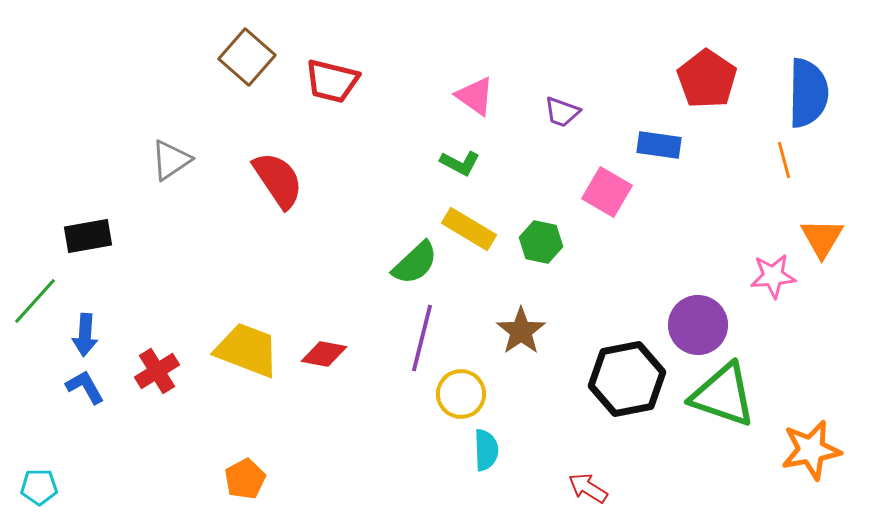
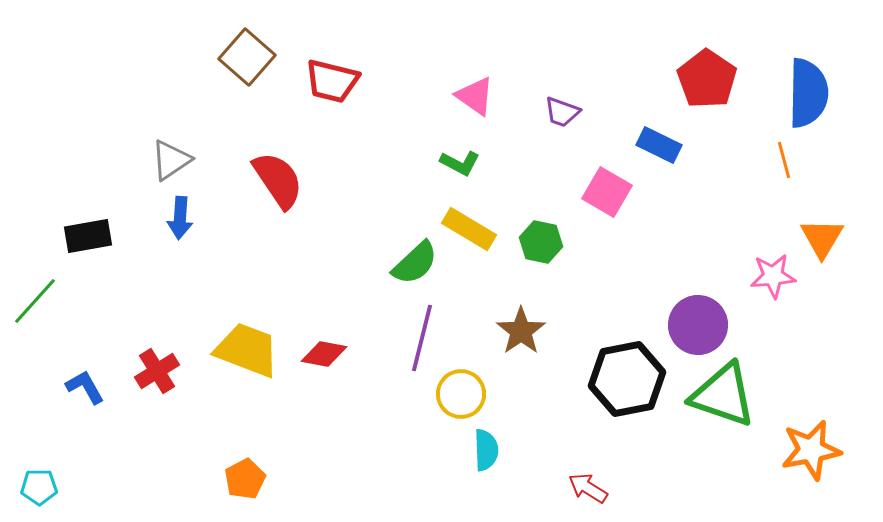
blue rectangle: rotated 18 degrees clockwise
blue arrow: moved 95 px right, 117 px up
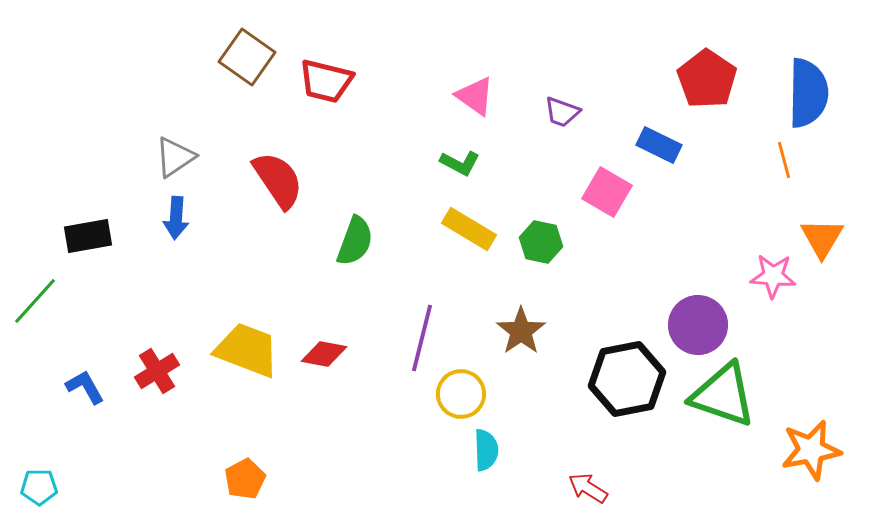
brown square: rotated 6 degrees counterclockwise
red trapezoid: moved 6 px left
gray triangle: moved 4 px right, 3 px up
blue arrow: moved 4 px left
green semicircle: moved 60 px left, 22 px up; rotated 27 degrees counterclockwise
pink star: rotated 9 degrees clockwise
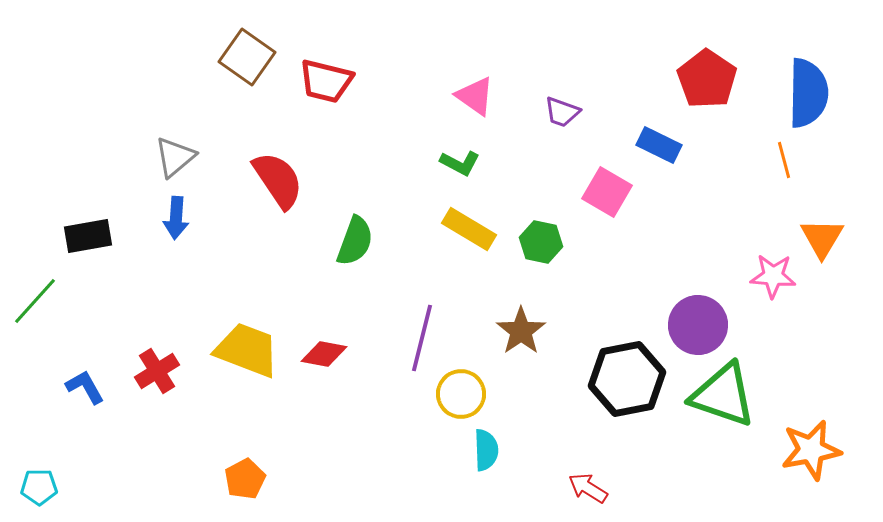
gray triangle: rotated 6 degrees counterclockwise
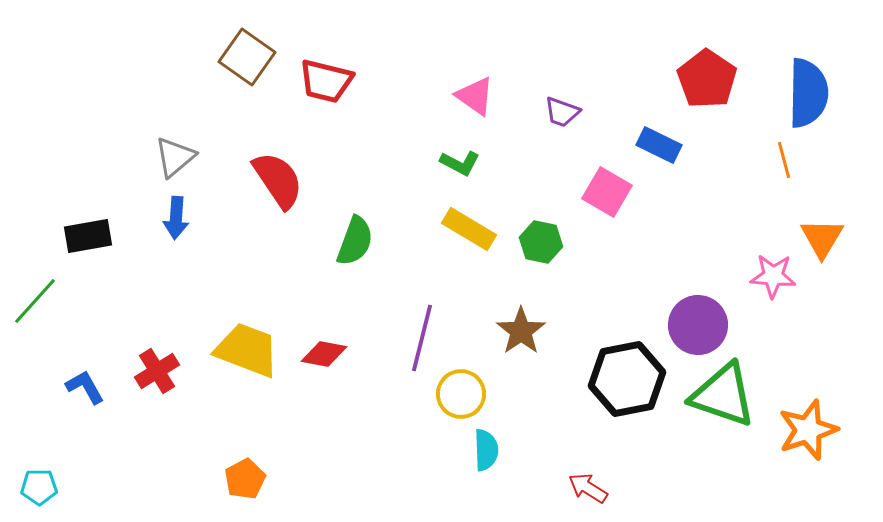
orange star: moved 3 px left, 20 px up; rotated 8 degrees counterclockwise
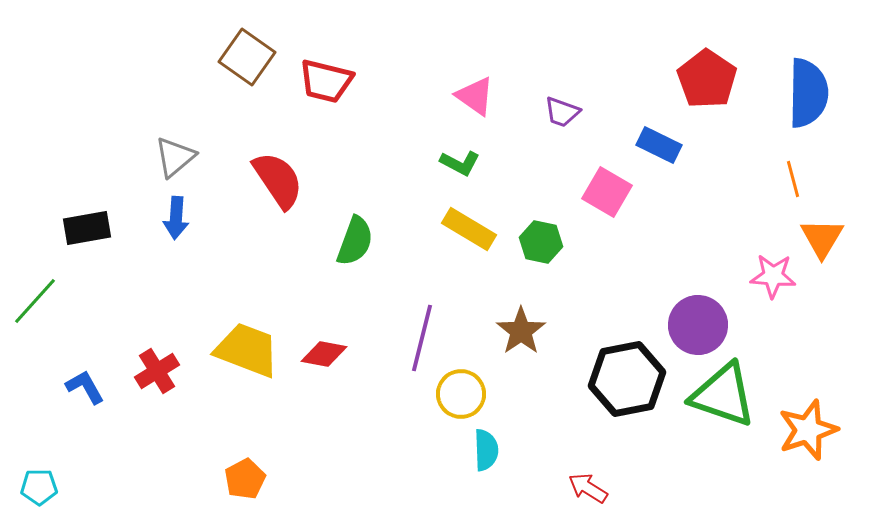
orange line: moved 9 px right, 19 px down
black rectangle: moved 1 px left, 8 px up
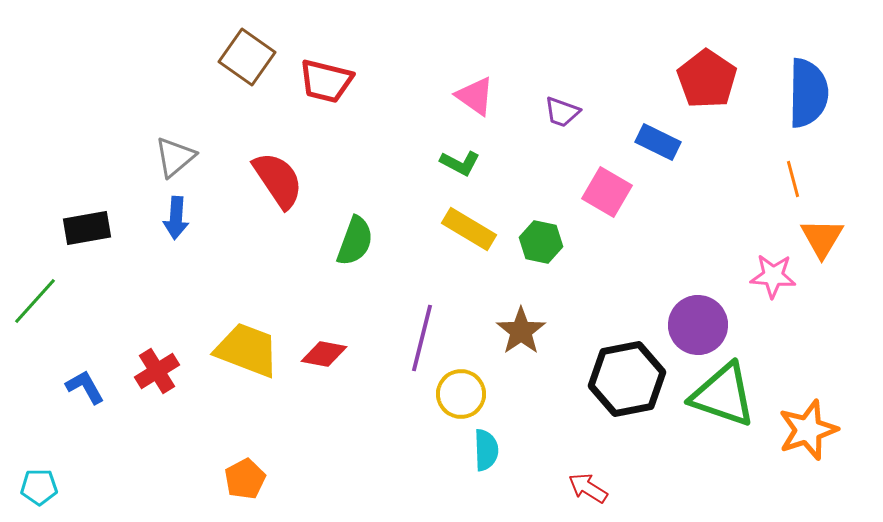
blue rectangle: moved 1 px left, 3 px up
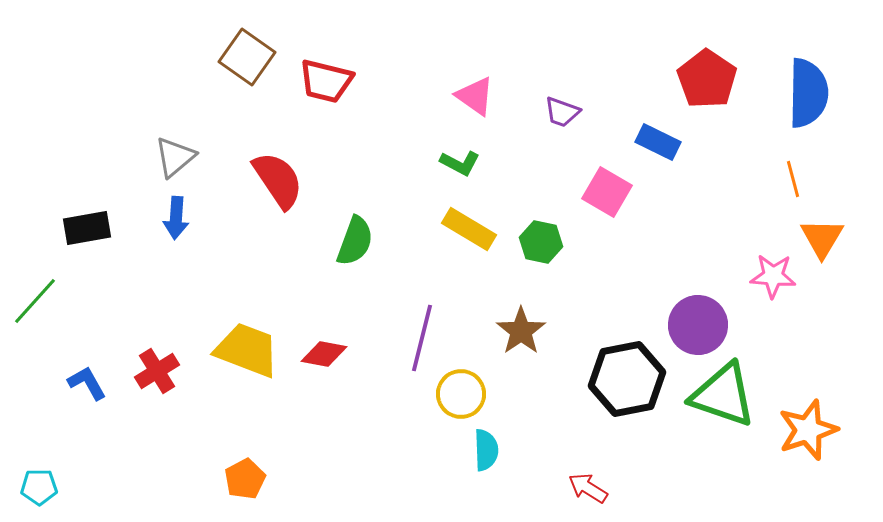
blue L-shape: moved 2 px right, 4 px up
